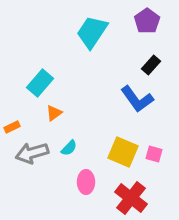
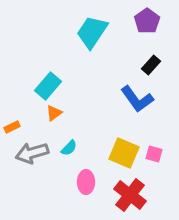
cyan rectangle: moved 8 px right, 3 px down
yellow square: moved 1 px right, 1 px down
red cross: moved 1 px left, 3 px up
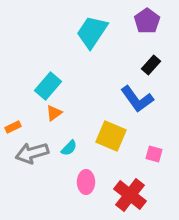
orange rectangle: moved 1 px right
yellow square: moved 13 px left, 17 px up
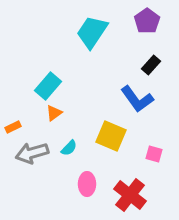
pink ellipse: moved 1 px right, 2 px down
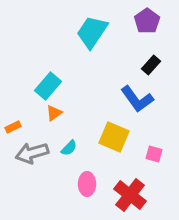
yellow square: moved 3 px right, 1 px down
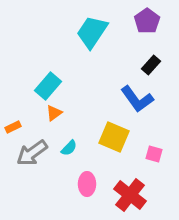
gray arrow: rotated 20 degrees counterclockwise
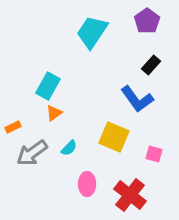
cyan rectangle: rotated 12 degrees counterclockwise
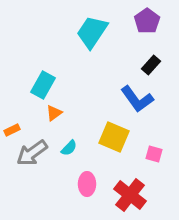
cyan rectangle: moved 5 px left, 1 px up
orange rectangle: moved 1 px left, 3 px down
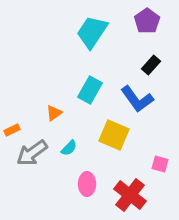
cyan rectangle: moved 47 px right, 5 px down
yellow square: moved 2 px up
pink square: moved 6 px right, 10 px down
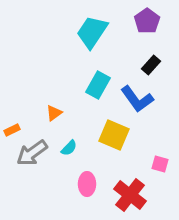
cyan rectangle: moved 8 px right, 5 px up
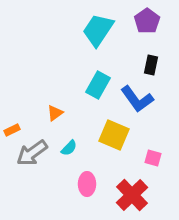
cyan trapezoid: moved 6 px right, 2 px up
black rectangle: rotated 30 degrees counterclockwise
orange triangle: moved 1 px right
pink square: moved 7 px left, 6 px up
red cross: moved 2 px right; rotated 8 degrees clockwise
